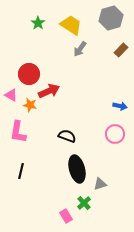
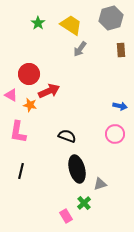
brown rectangle: rotated 48 degrees counterclockwise
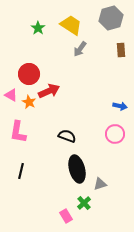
green star: moved 5 px down
orange star: moved 1 px left, 3 px up; rotated 16 degrees clockwise
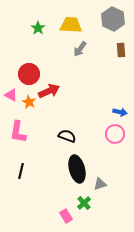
gray hexagon: moved 2 px right, 1 px down; rotated 20 degrees counterclockwise
yellow trapezoid: rotated 30 degrees counterclockwise
blue arrow: moved 6 px down
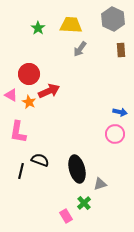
black semicircle: moved 27 px left, 24 px down
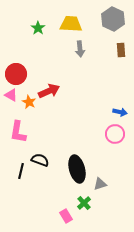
yellow trapezoid: moved 1 px up
gray arrow: rotated 42 degrees counterclockwise
red circle: moved 13 px left
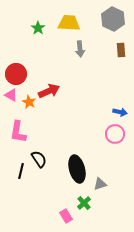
yellow trapezoid: moved 2 px left, 1 px up
black semicircle: moved 1 px left, 1 px up; rotated 36 degrees clockwise
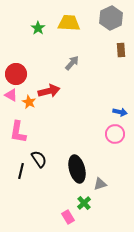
gray hexagon: moved 2 px left, 1 px up; rotated 10 degrees clockwise
gray arrow: moved 8 px left, 14 px down; rotated 133 degrees counterclockwise
red arrow: rotated 10 degrees clockwise
pink rectangle: moved 2 px right, 1 px down
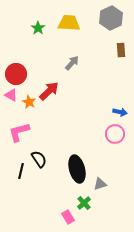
red arrow: rotated 30 degrees counterclockwise
pink L-shape: moved 1 px right; rotated 65 degrees clockwise
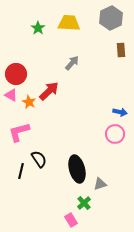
pink rectangle: moved 3 px right, 3 px down
